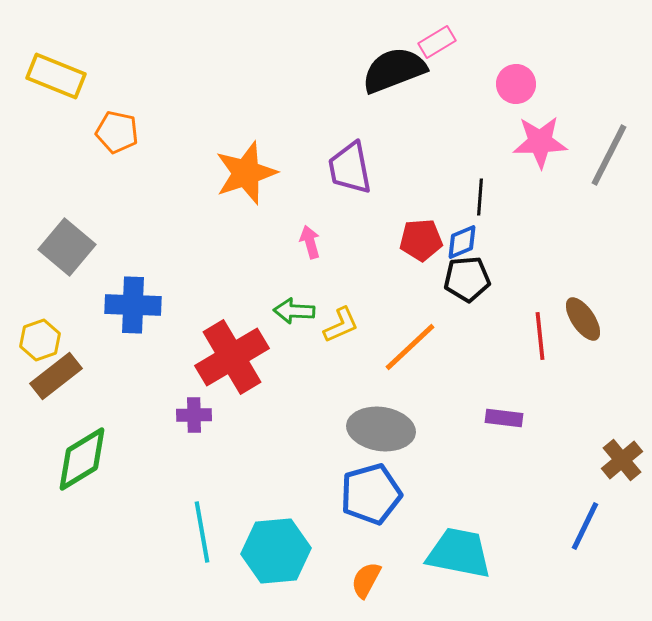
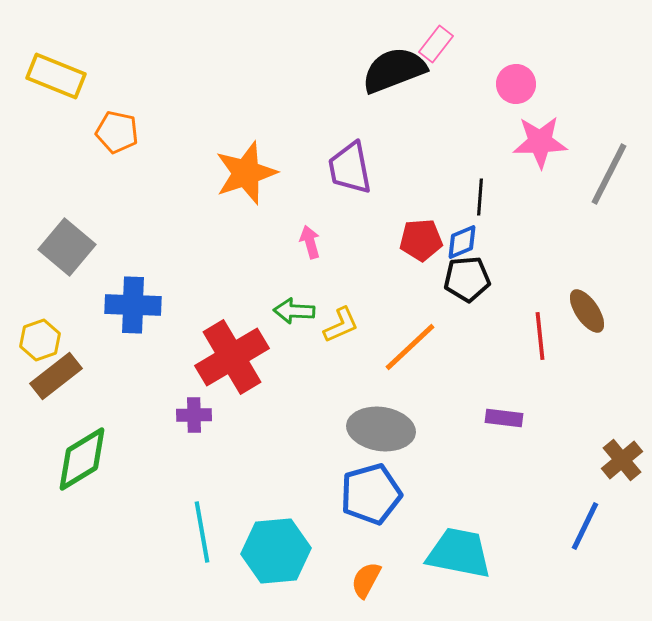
pink rectangle: moved 1 px left, 2 px down; rotated 21 degrees counterclockwise
gray line: moved 19 px down
brown ellipse: moved 4 px right, 8 px up
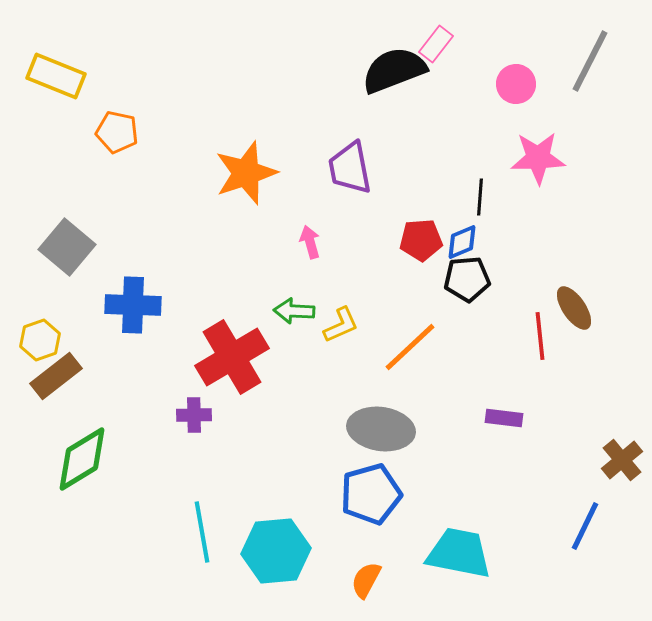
pink star: moved 2 px left, 16 px down
gray line: moved 19 px left, 113 px up
brown ellipse: moved 13 px left, 3 px up
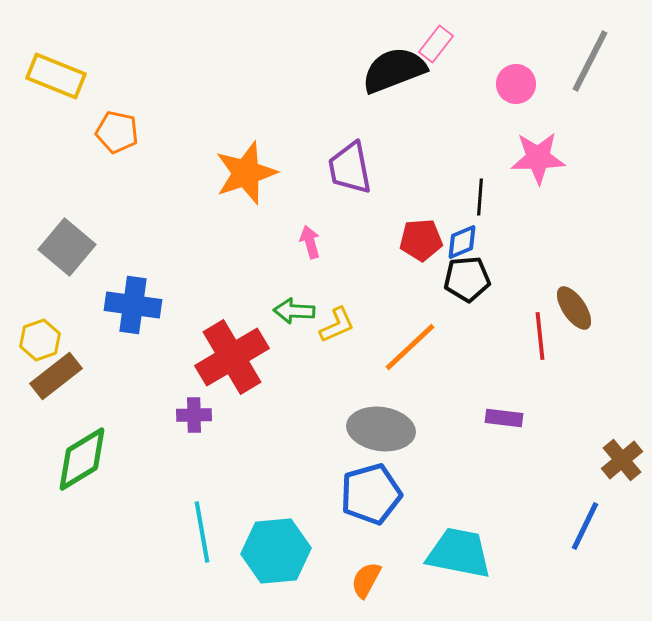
blue cross: rotated 6 degrees clockwise
yellow L-shape: moved 4 px left
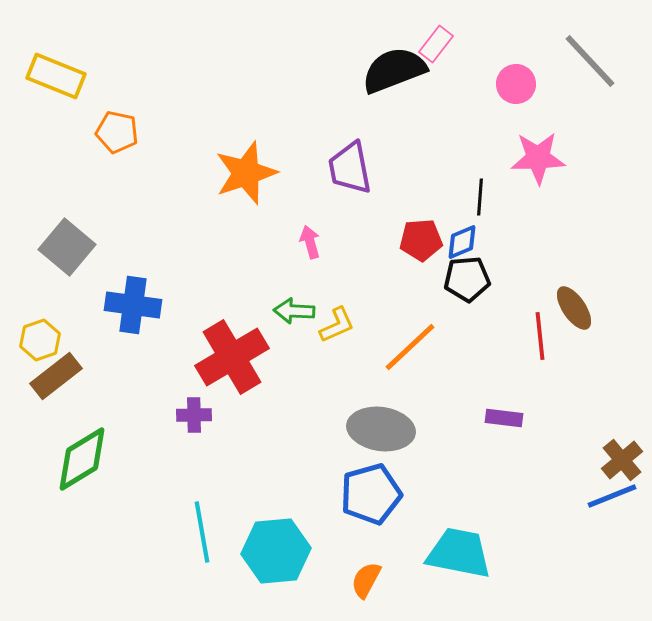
gray line: rotated 70 degrees counterclockwise
blue line: moved 27 px right, 30 px up; rotated 42 degrees clockwise
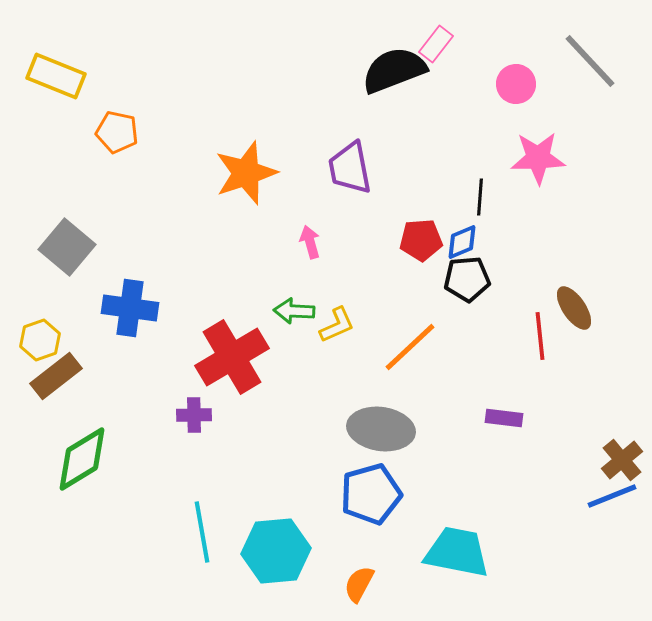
blue cross: moved 3 px left, 3 px down
cyan trapezoid: moved 2 px left, 1 px up
orange semicircle: moved 7 px left, 4 px down
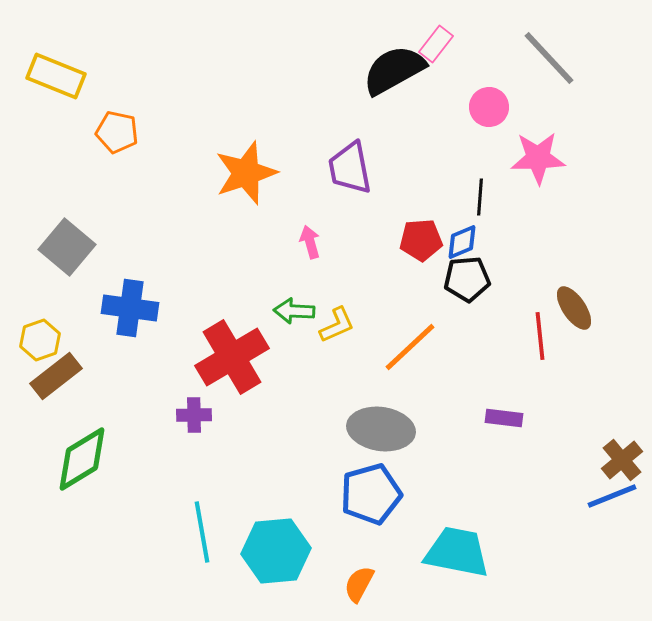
gray line: moved 41 px left, 3 px up
black semicircle: rotated 8 degrees counterclockwise
pink circle: moved 27 px left, 23 px down
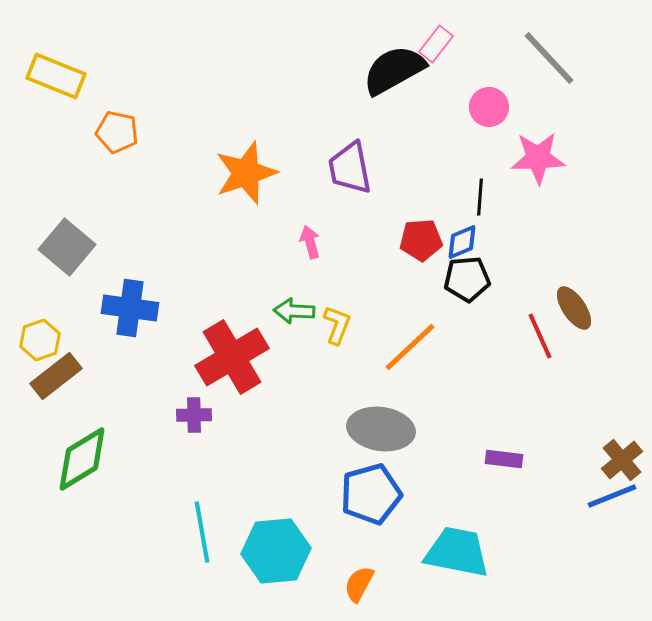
yellow L-shape: rotated 45 degrees counterclockwise
red line: rotated 18 degrees counterclockwise
purple rectangle: moved 41 px down
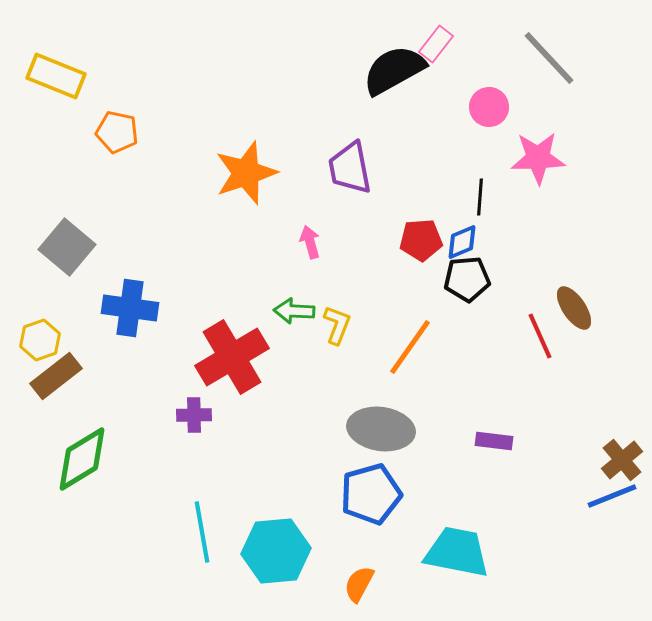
orange line: rotated 12 degrees counterclockwise
purple rectangle: moved 10 px left, 18 px up
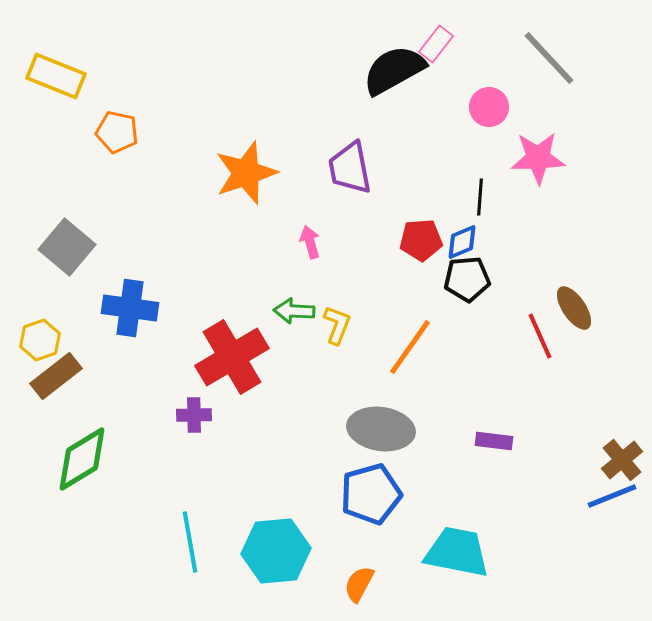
cyan line: moved 12 px left, 10 px down
